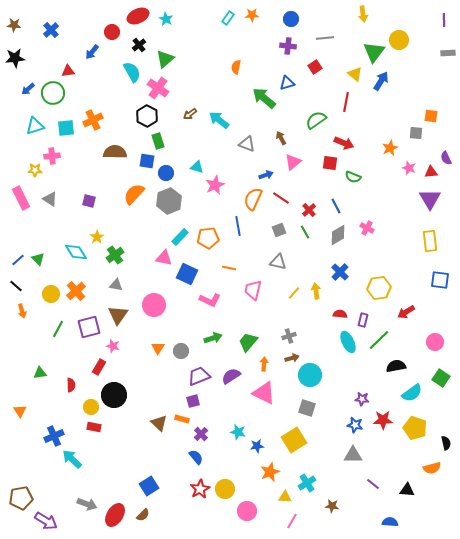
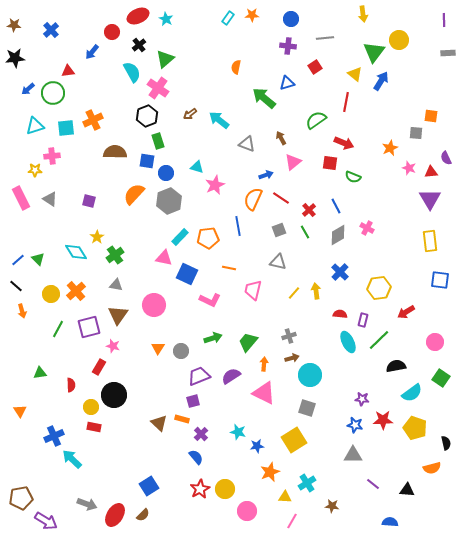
black hexagon at (147, 116): rotated 10 degrees clockwise
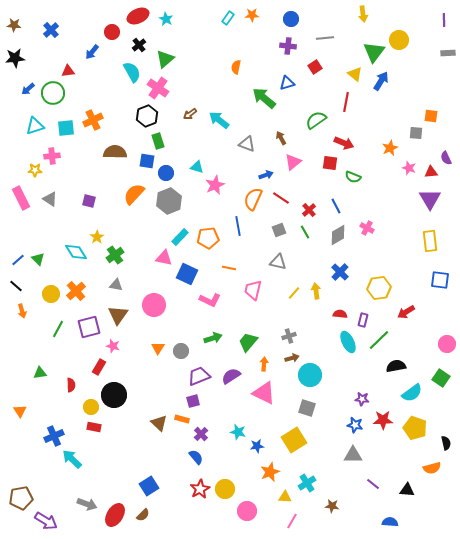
pink circle at (435, 342): moved 12 px right, 2 px down
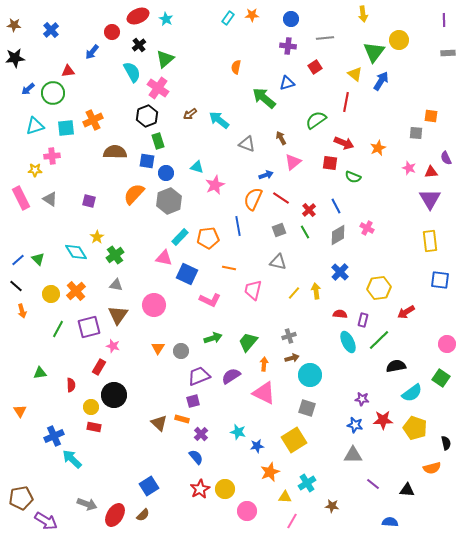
orange star at (390, 148): moved 12 px left
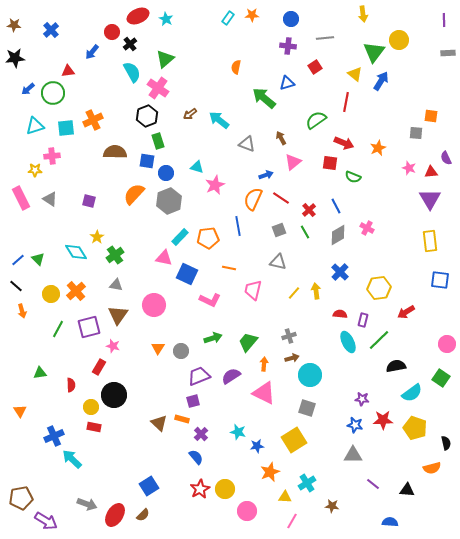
black cross at (139, 45): moved 9 px left, 1 px up
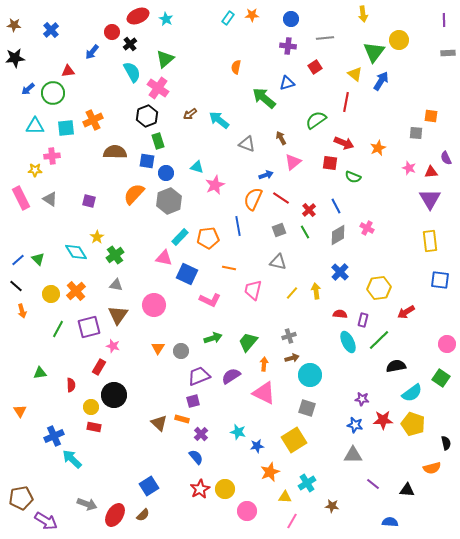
cyan triangle at (35, 126): rotated 18 degrees clockwise
yellow line at (294, 293): moved 2 px left
yellow pentagon at (415, 428): moved 2 px left, 4 px up
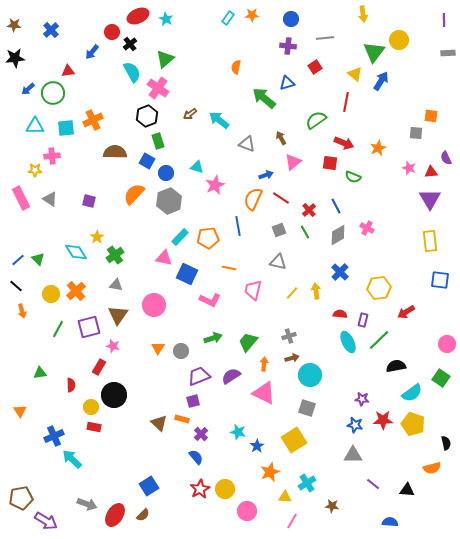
blue square at (147, 161): rotated 21 degrees clockwise
blue star at (257, 446): rotated 24 degrees counterclockwise
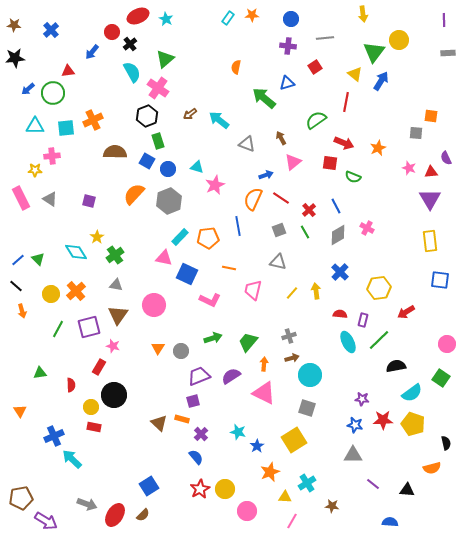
blue circle at (166, 173): moved 2 px right, 4 px up
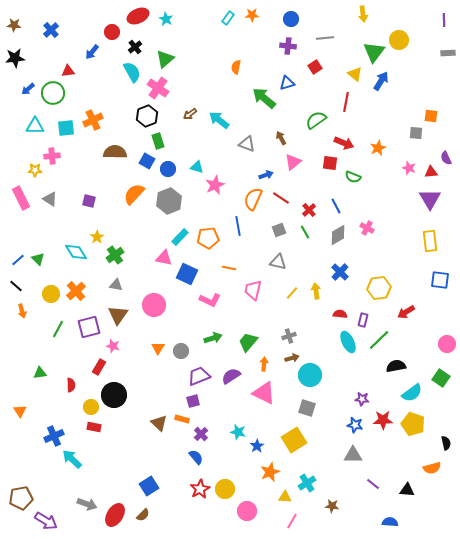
black cross at (130, 44): moved 5 px right, 3 px down
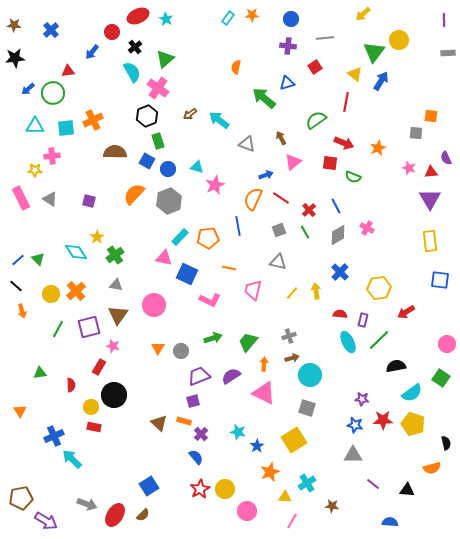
yellow arrow at (363, 14): rotated 56 degrees clockwise
orange rectangle at (182, 419): moved 2 px right, 2 px down
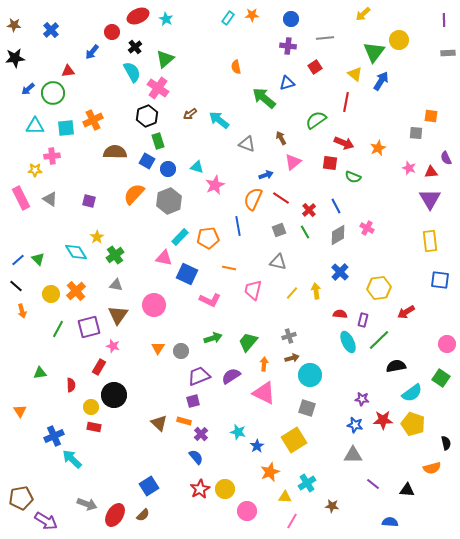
orange semicircle at (236, 67): rotated 24 degrees counterclockwise
